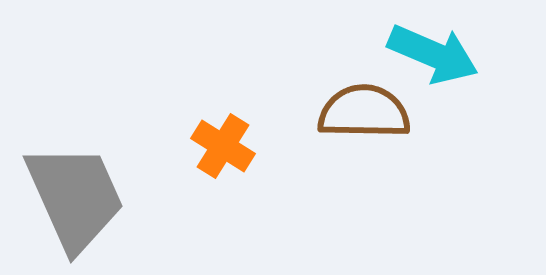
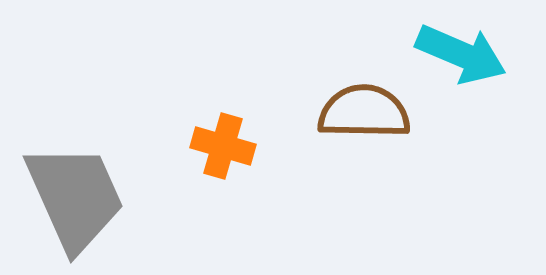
cyan arrow: moved 28 px right
orange cross: rotated 16 degrees counterclockwise
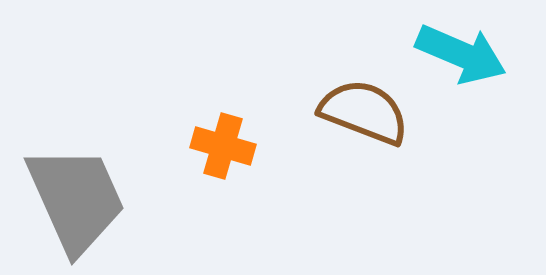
brown semicircle: rotated 20 degrees clockwise
gray trapezoid: moved 1 px right, 2 px down
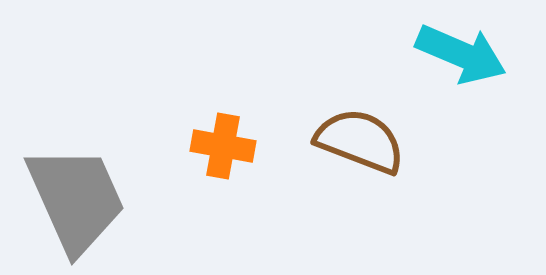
brown semicircle: moved 4 px left, 29 px down
orange cross: rotated 6 degrees counterclockwise
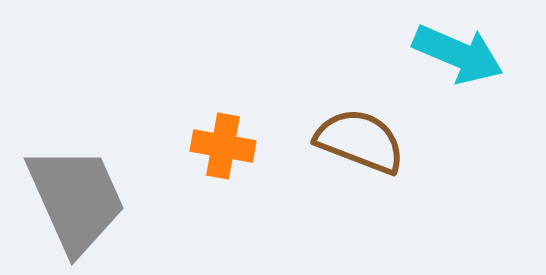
cyan arrow: moved 3 px left
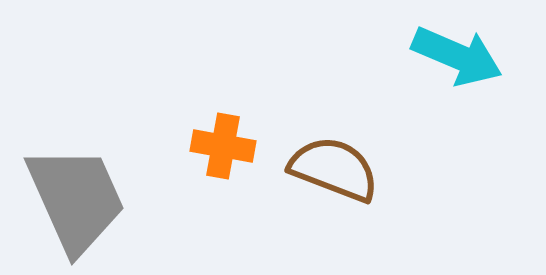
cyan arrow: moved 1 px left, 2 px down
brown semicircle: moved 26 px left, 28 px down
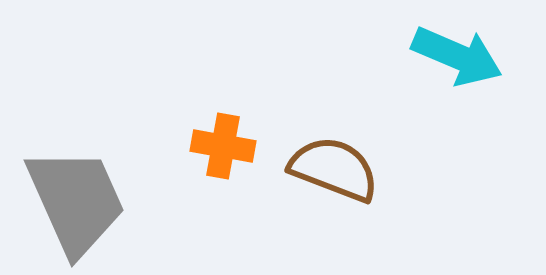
gray trapezoid: moved 2 px down
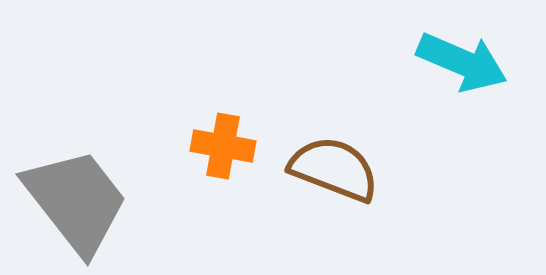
cyan arrow: moved 5 px right, 6 px down
gray trapezoid: rotated 14 degrees counterclockwise
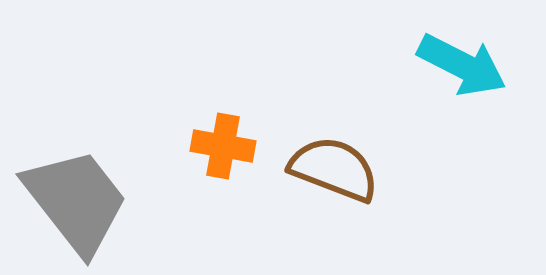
cyan arrow: moved 3 px down; rotated 4 degrees clockwise
